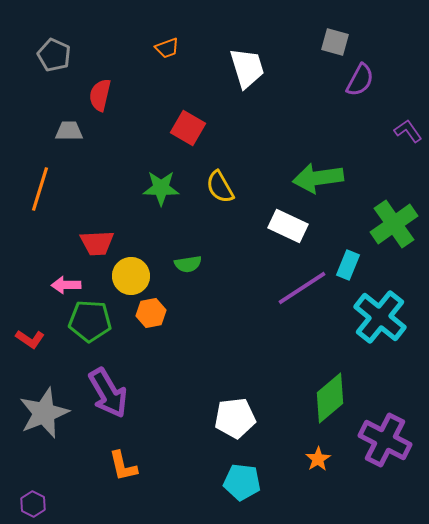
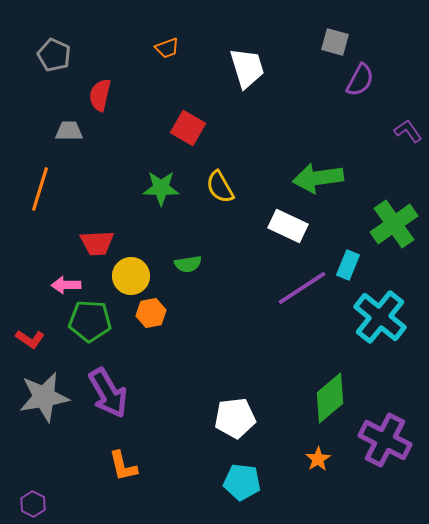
gray star: moved 16 px up; rotated 12 degrees clockwise
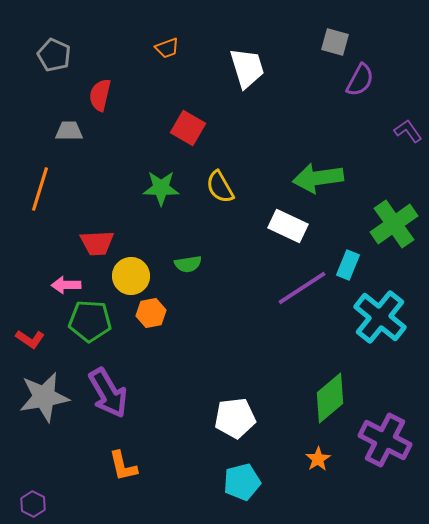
cyan pentagon: rotated 21 degrees counterclockwise
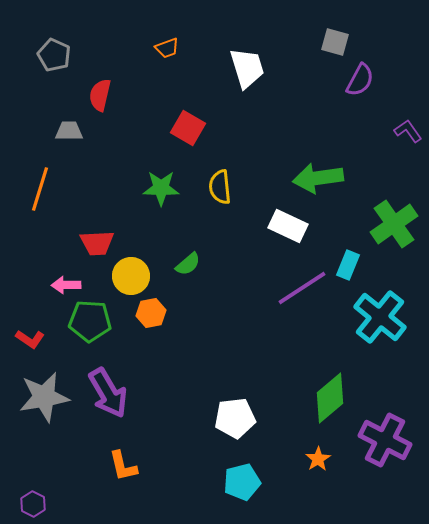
yellow semicircle: rotated 24 degrees clockwise
green semicircle: rotated 32 degrees counterclockwise
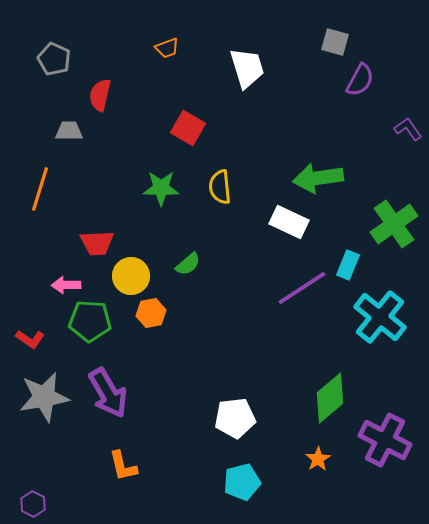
gray pentagon: moved 4 px down
purple L-shape: moved 2 px up
white rectangle: moved 1 px right, 4 px up
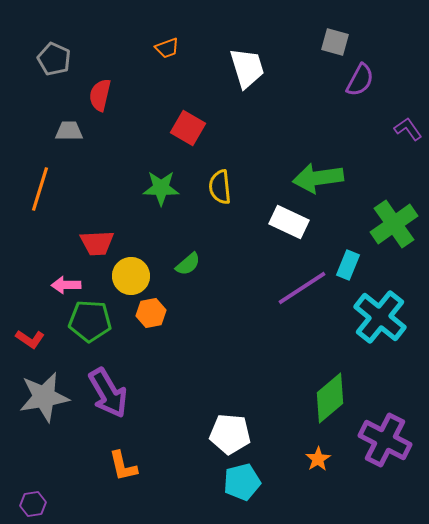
white pentagon: moved 5 px left, 16 px down; rotated 12 degrees clockwise
purple hexagon: rotated 25 degrees clockwise
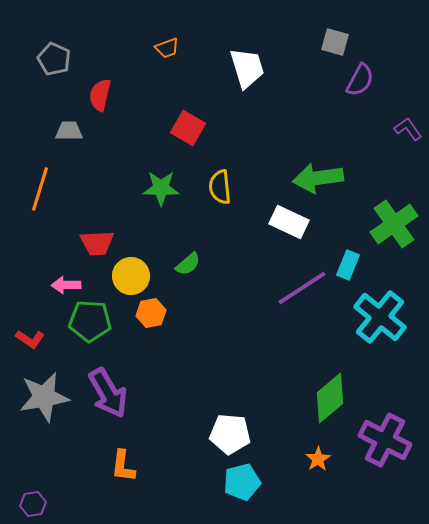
orange L-shape: rotated 20 degrees clockwise
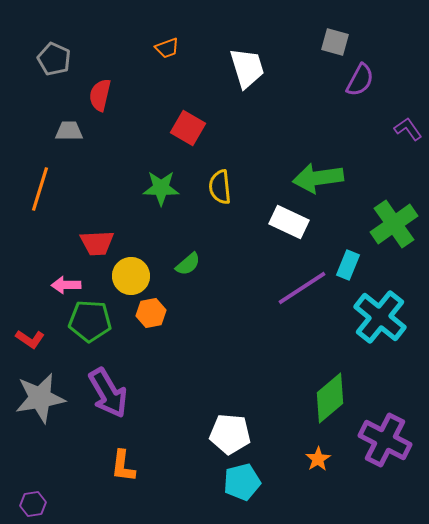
gray star: moved 4 px left, 1 px down
